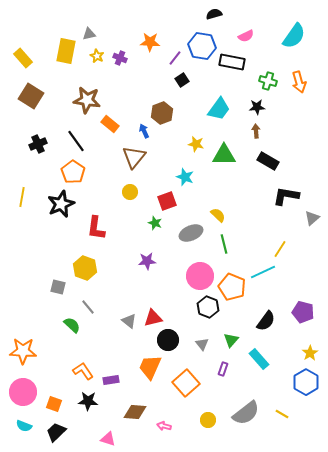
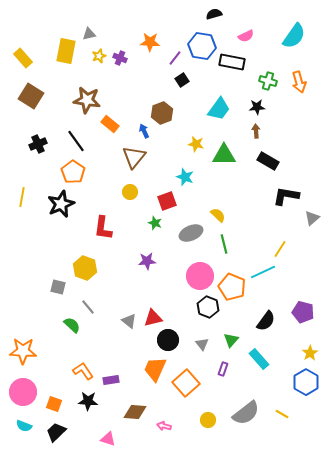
yellow star at (97, 56): moved 2 px right; rotated 24 degrees clockwise
red L-shape at (96, 228): moved 7 px right
orange trapezoid at (150, 367): moved 5 px right, 2 px down
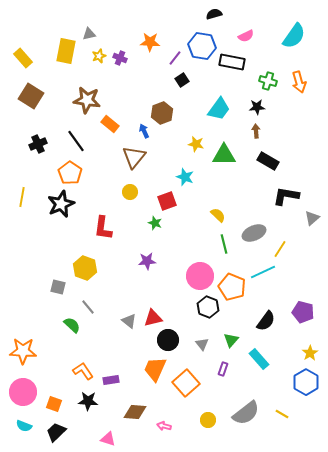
orange pentagon at (73, 172): moved 3 px left, 1 px down
gray ellipse at (191, 233): moved 63 px right
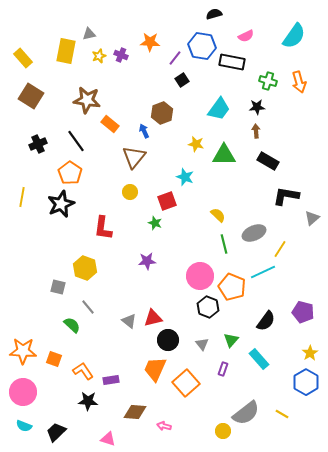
purple cross at (120, 58): moved 1 px right, 3 px up
orange square at (54, 404): moved 45 px up
yellow circle at (208, 420): moved 15 px right, 11 px down
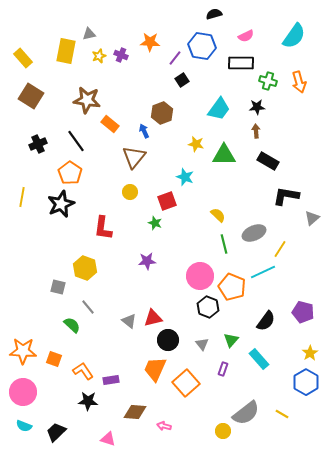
black rectangle at (232, 62): moved 9 px right, 1 px down; rotated 10 degrees counterclockwise
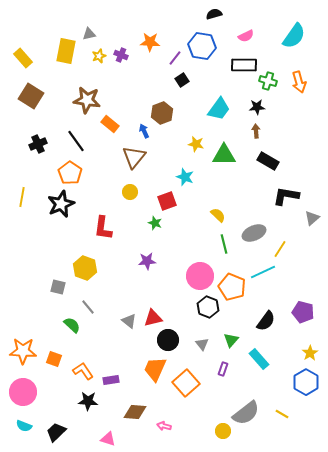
black rectangle at (241, 63): moved 3 px right, 2 px down
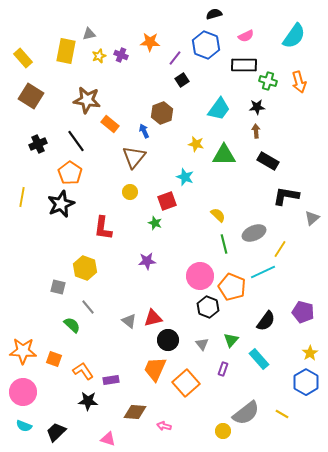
blue hexagon at (202, 46): moved 4 px right, 1 px up; rotated 12 degrees clockwise
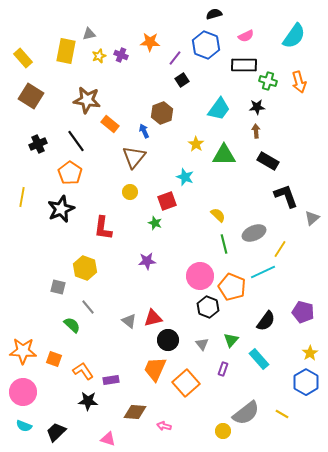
yellow star at (196, 144): rotated 21 degrees clockwise
black L-shape at (286, 196): rotated 60 degrees clockwise
black star at (61, 204): moved 5 px down
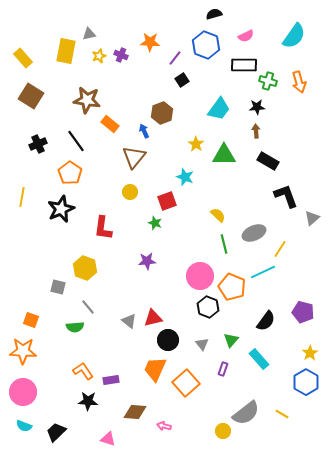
green semicircle at (72, 325): moved 3 px right, 2 px down; rotated 132 degrees clockwise
orange square at (54, 359): moved 23 px left, 39 px up
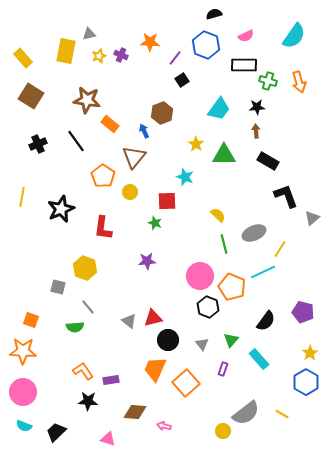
orange pentagon at (70, 173): moved 33 px right, 3 px down
red square at (167, 201): rotated 18 degrees clockwise
